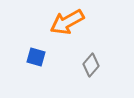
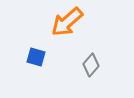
orange arrow: rotated 12 degrees counterclockwise
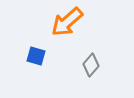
blue square: moved 1 px up
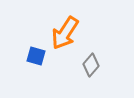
orange arrow: moved 2 px left, 11 px down; rotated 16 degrees counterclockwise
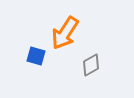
gray diamond: rotated 20 degrees clockwise
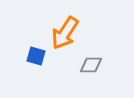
gray diamond: rotated 30 degrees clockwise
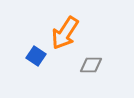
blue square: rotated 18 degrees clockwise
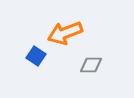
orange arrow: rotated 36 degrees clockwise
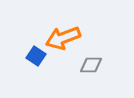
orange arrow: moved 2 px left, 5 px down
